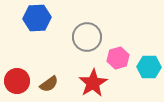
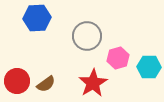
gray circle: moved 1 px up
brown semicircle: moved 3 px left
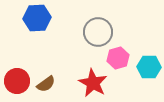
gray circle: moved 11 px right, 4 px up
red star: rotated 12 degrees counterclockwise
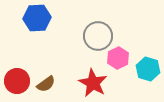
gray circle: moved 4 px down
pink hexagon: rotated 10 degrees counterclockwise
cyan hexagon: moved 1 px left, 2 px down; rotated 15 degrees clockwise
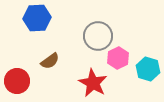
brown semicircle: moved 4 px right, 23 px up
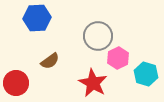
cyan hexagon: moved 2 px left, 5 px down
red circle: moved 1 px left, 2 px down
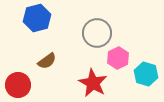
blue hexagon: rotated 12 degrees counterclockwise
gray circle: moved 1 px left, 3 px up
brown semicircle: moved 3 px left
red circle: moved 2 px right, 2 px down
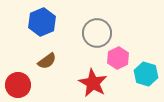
blue hexagon: moved 5 px right, 4 px down; rotated 8 degrees counterclockwise
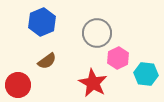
cyan hexagon: rotated 10 degrees counterclockwise
